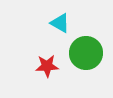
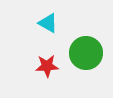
cyan triangle: moved 12 px left
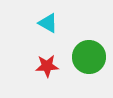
green circle: moved 3 px right, 4 px down
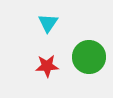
cyan triangle: rotated 35 degrees clockwise
